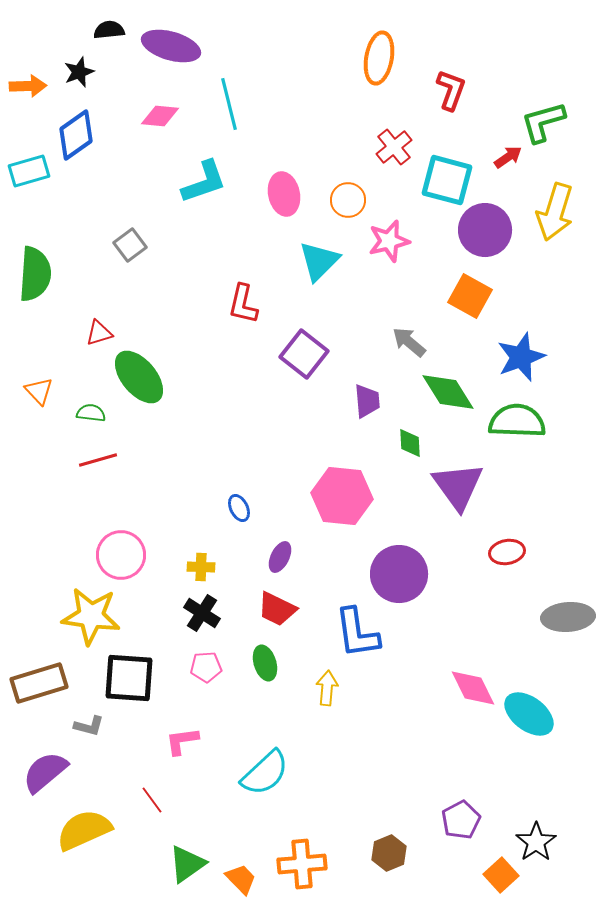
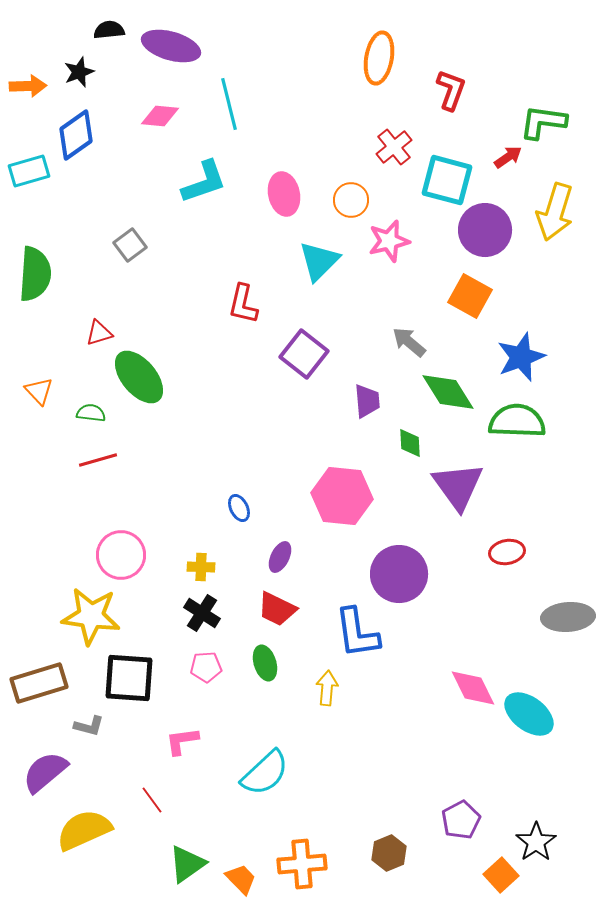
green L-shape at (543, 122): rotated 24 degrees clockwise
orange circle at (348, 200): moved 3 px right
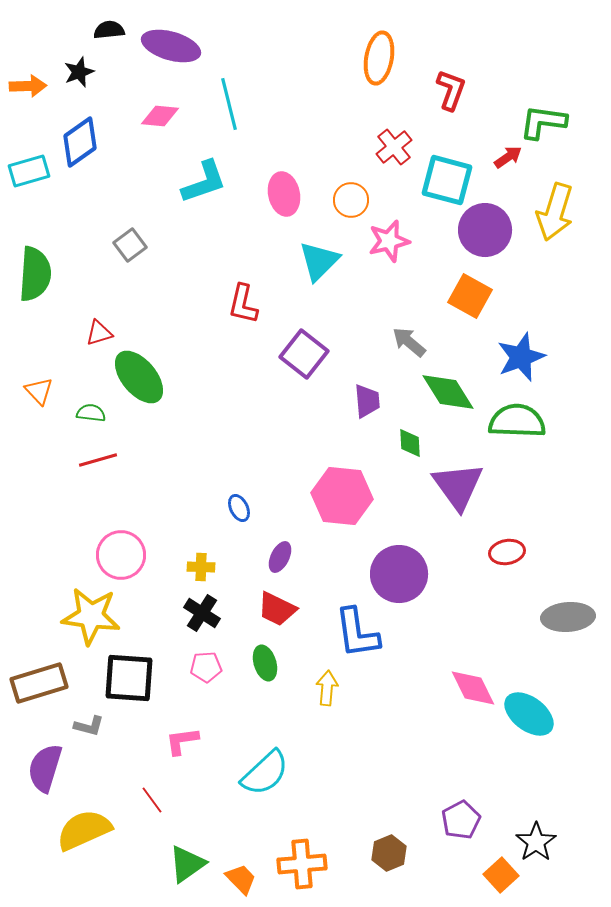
blue diamond at (76, 135): moved 4 px right, 7 px down
purple semicircle at (45, 772): moved 4 px up; rotated 33 degrees counterclockwise
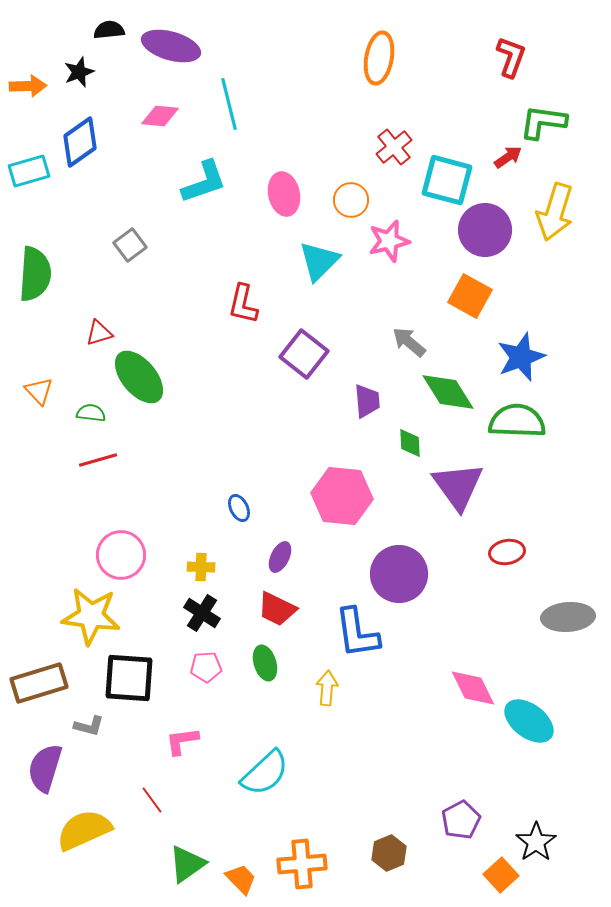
red L-shape at (451, 90): moved 60 px right, 33 px up
cyan ellipse at (529, 714): moved 7 px down
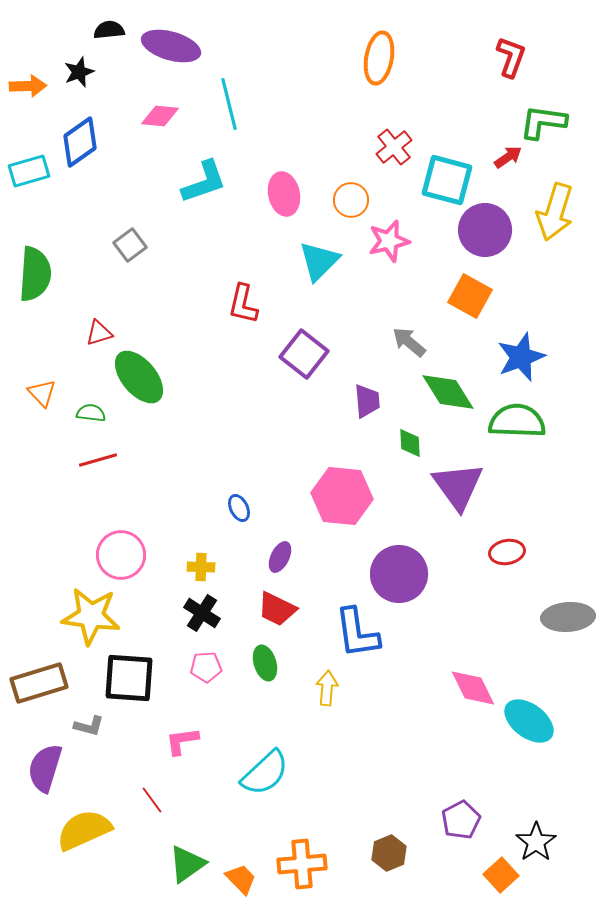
orange triangle at (39, 391): moved 3 px right, 2 px down
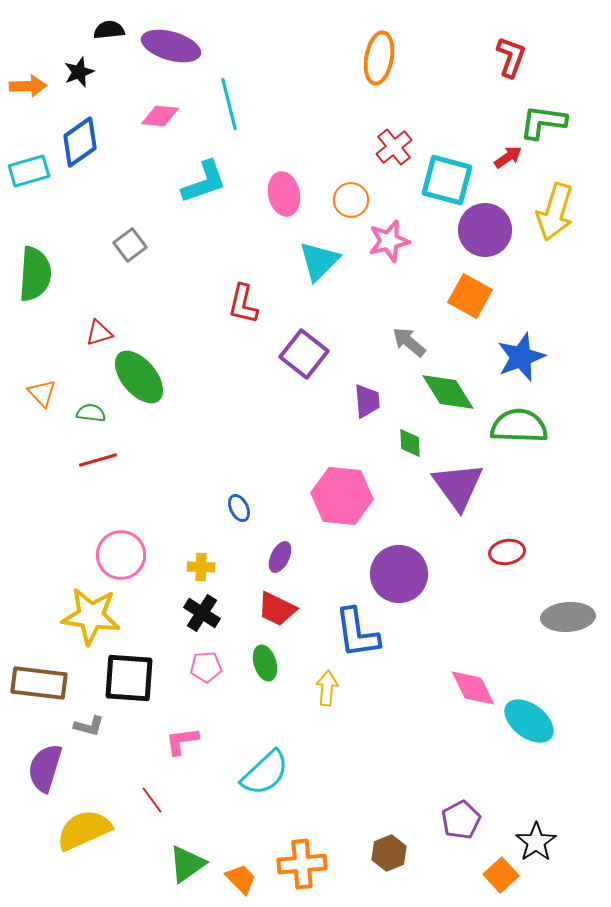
green semicircle at (517, 421): moved 2 px right, 5 px down
brown rectangle at (39, 683): rotated 24 degrees clockwise
